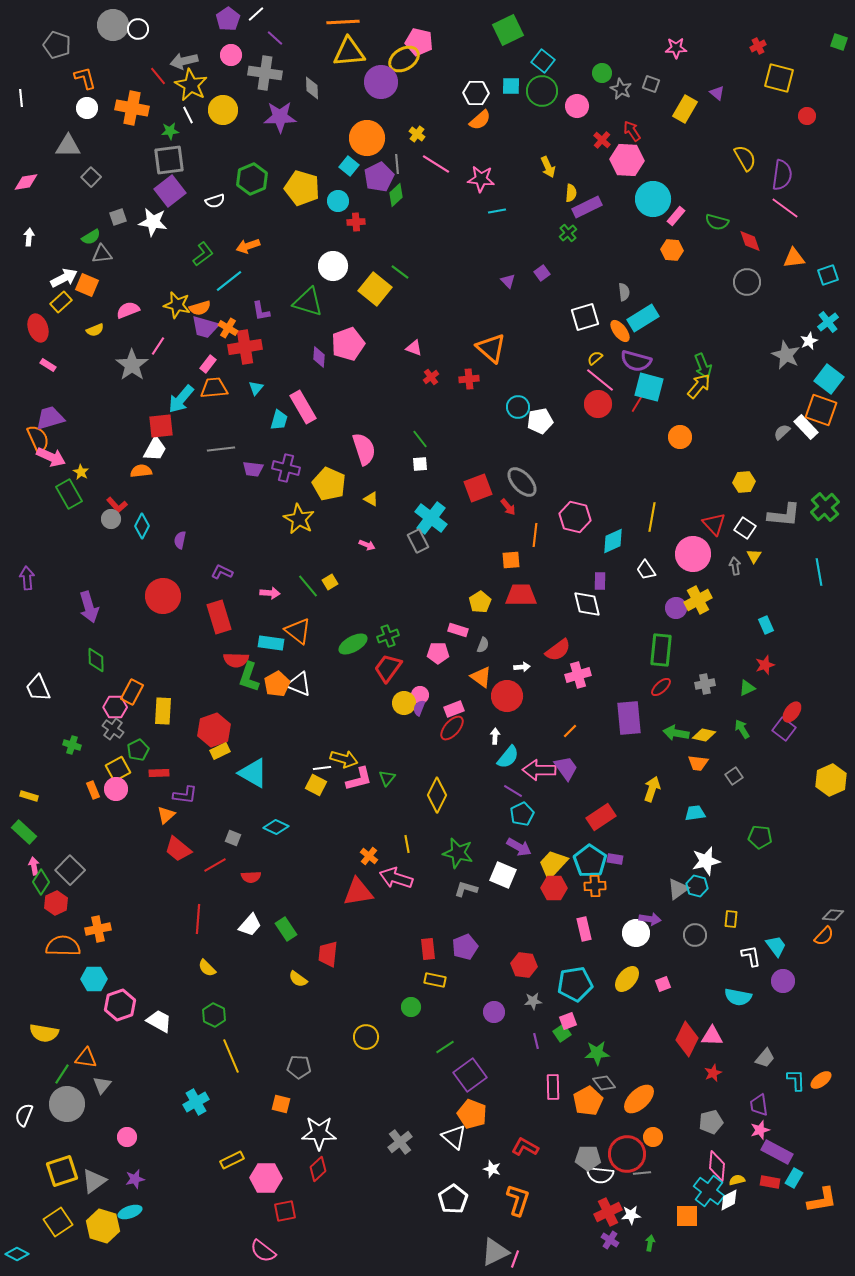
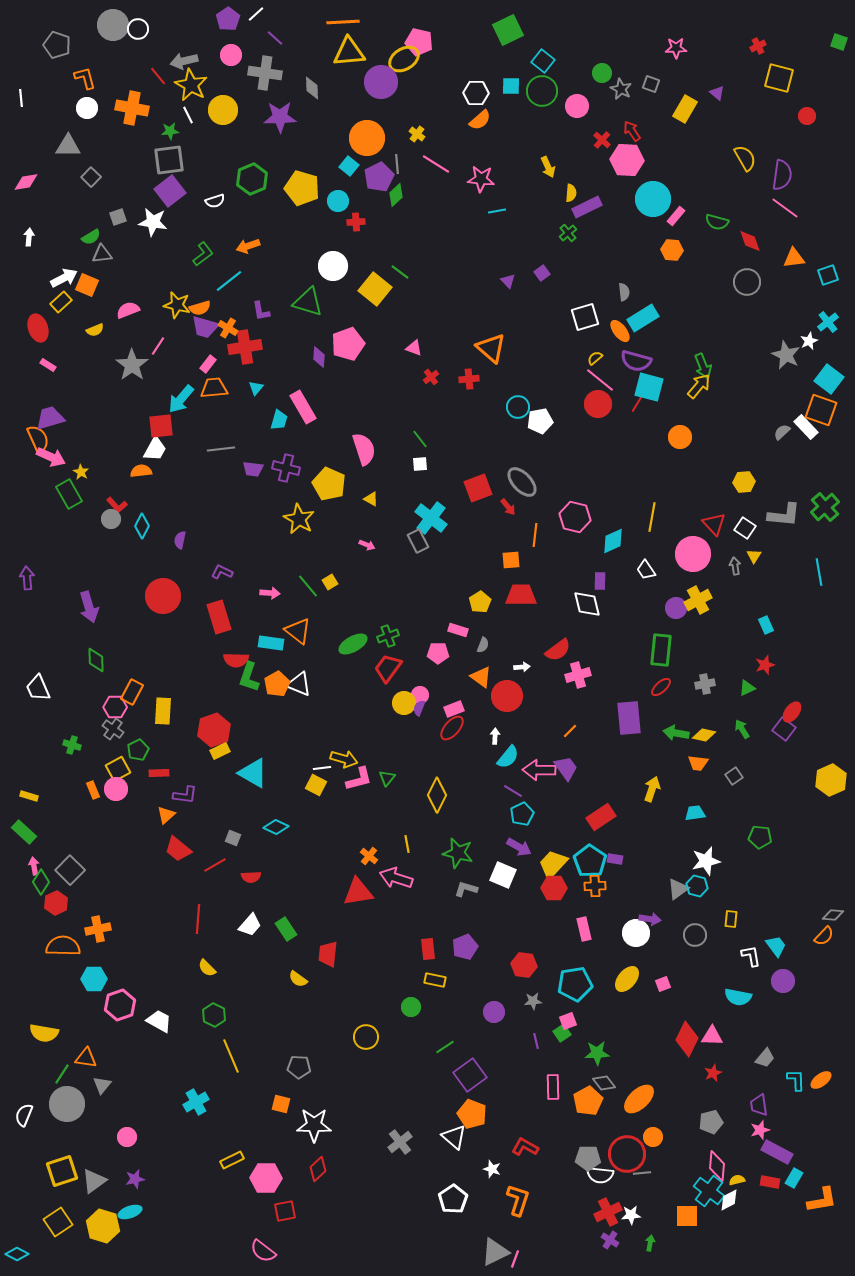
white star at (319, 1133): moved 5 px left, 8 px up
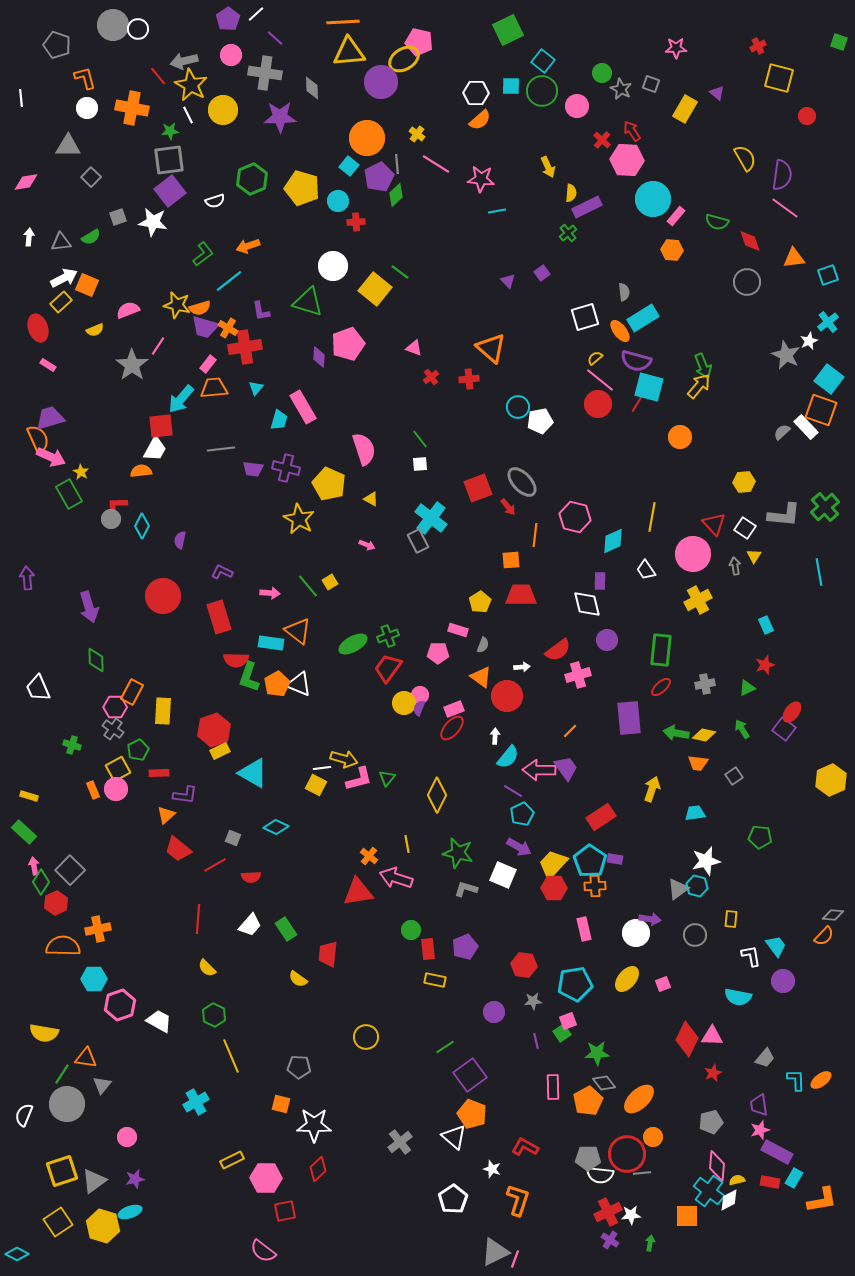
gray triangle at (102, 254): moved 41 px left, 12 px up
red L-shape at (117, 505): rotated 130 degrees clockwise
purple circle at (676, 608): moved 69 px left, 32 px down
green circle at (411, 1007): moved 77 px up
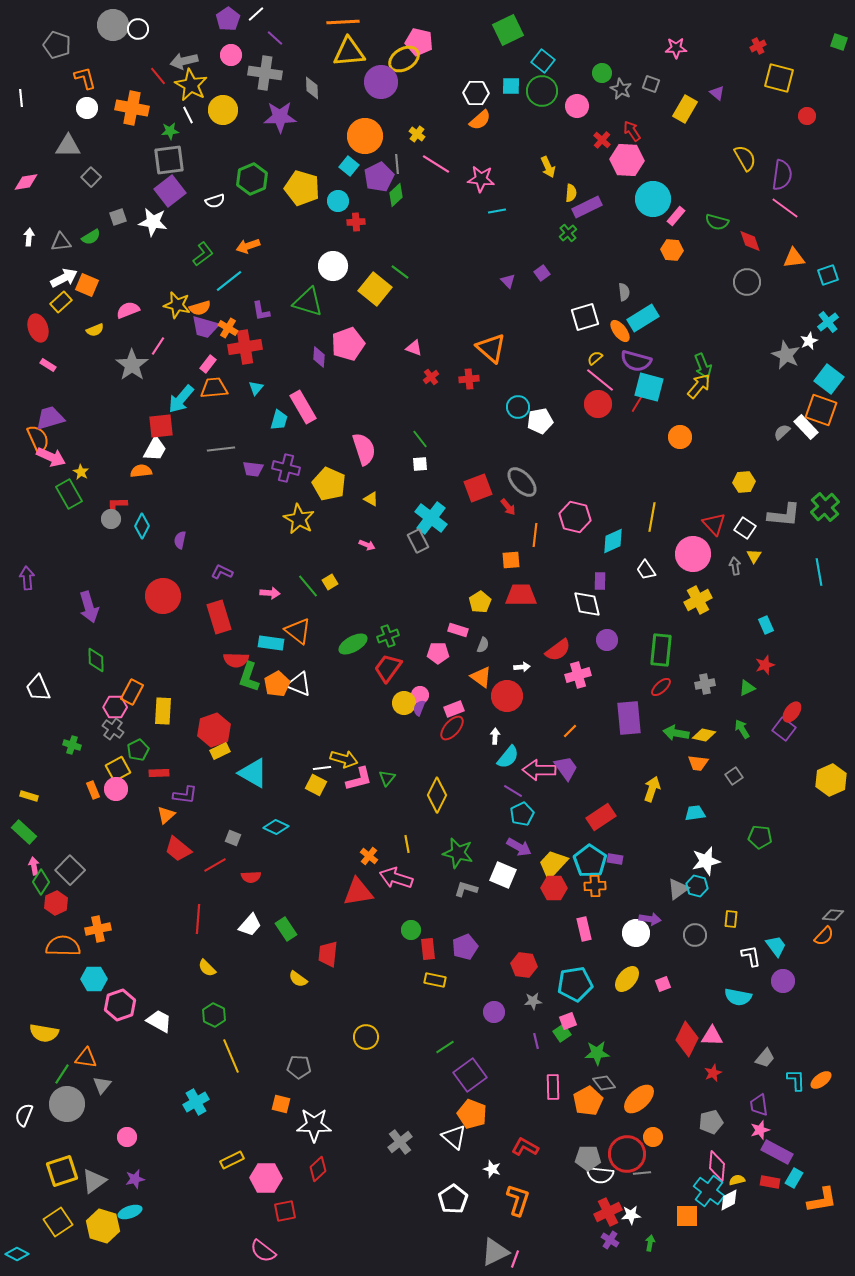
orange circle at (367, 138): moved 2 px left, 2 px up
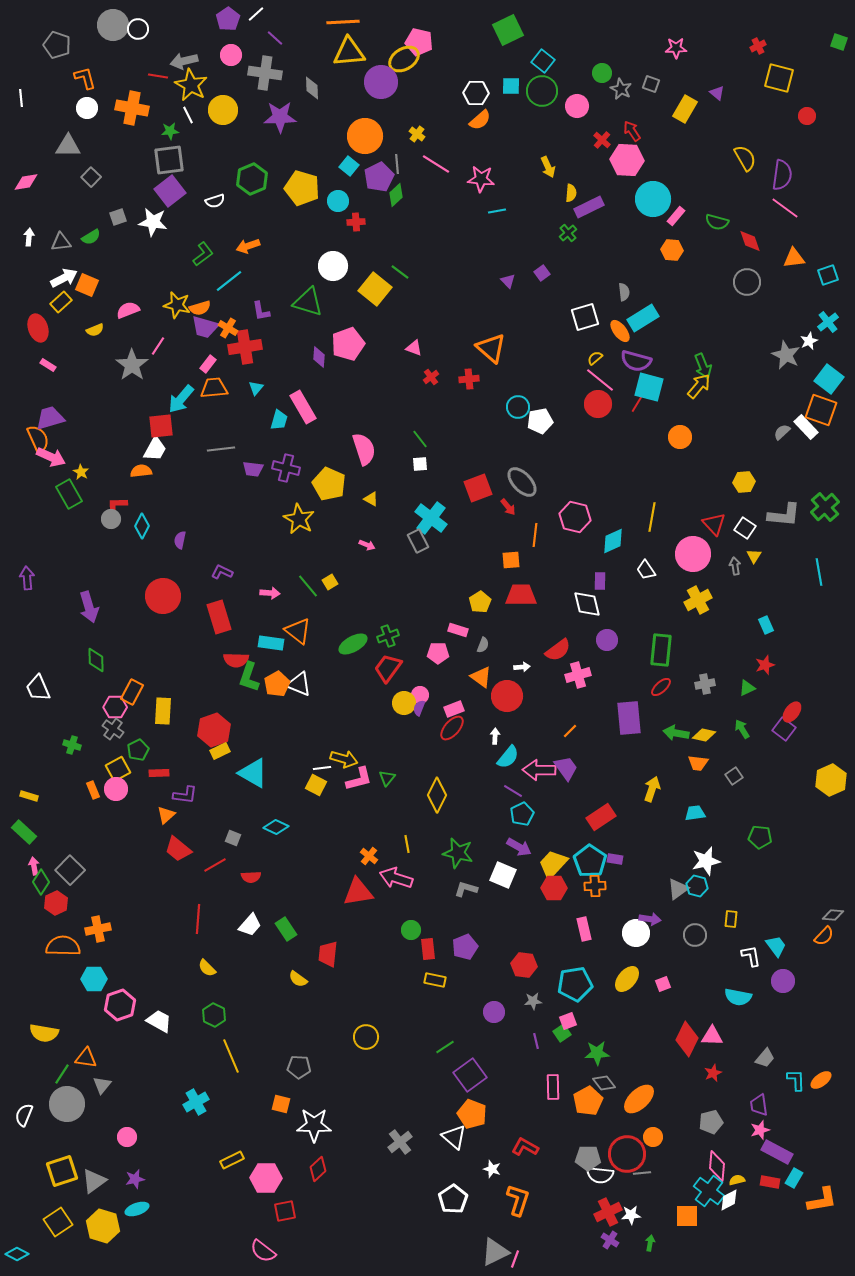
red line at (158, 76): rotated 42 degrees counterclockwise
purple rectangle at (587, 207): moved 2 px right
cyan ellipse at (130, 1212): moved 7 px right, 3 px up
